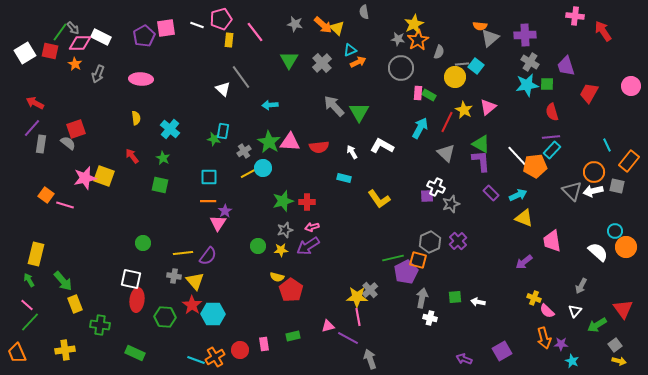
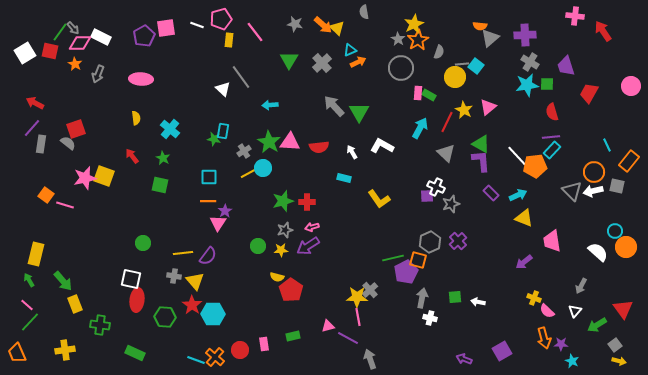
gray star at (398, 39): rotated 24 degrees clockwise
orange cross at (215, 357): rotated 18 degrees counterclockwise
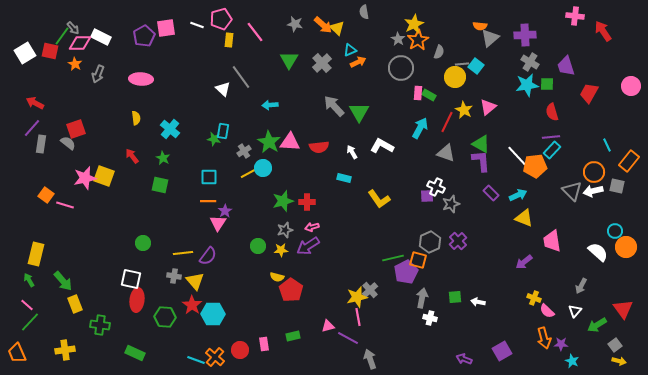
green line at (60, 32): moved 2 px right, 4 px down
gray triangle at (446, 153): rotated 24 degrees counterclockwise
yellow star at (357, 297): rotated 15 degrees counterclockwise
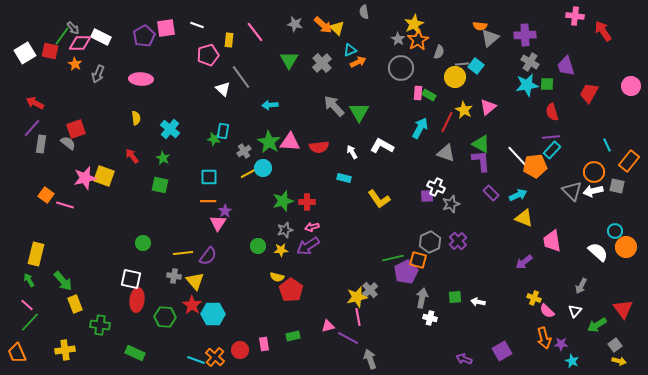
pink pentagon at (221, 19): moved 13 px left, 36 px down
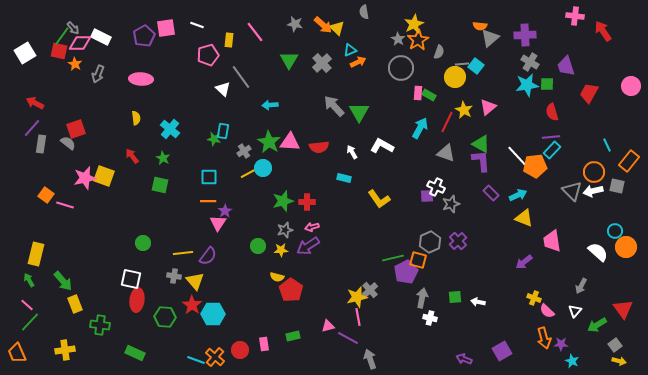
red square at (50, 51): moved 9 px right
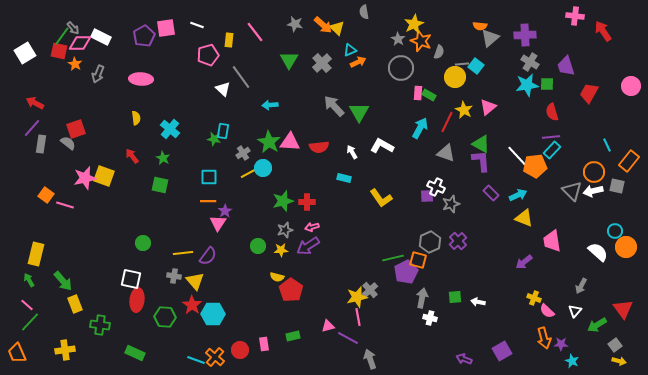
orange star at (418, 40): moved 3 px right, 1 px down; rotated 20 degrees counterclockwise
gray cross at (244, 151): moved 1 px left, 2 px down
yellow L-shape at (379, 199): moved 2 px right, 1 px up
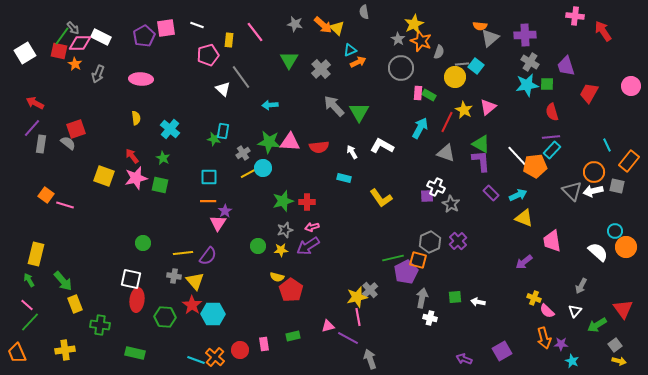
gray cross at (322, 63): moved 1 px left, 6 px down
green star at (269, 142): rotated 25 degrees counterclockwise
pink star at (85, 178): moved 51 px right
gray star at (451, 204): rotated 24 degrees counterclockwise
green rectangle at (135, 353): rotated 12 degrees counterclockwise
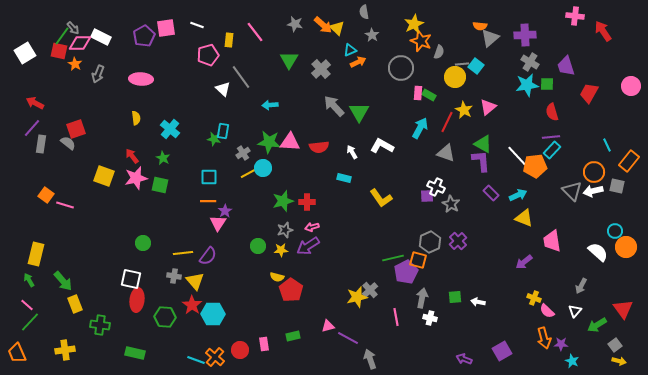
gray star at (398, 39): moved 26 px left, 4 px up
green triangle at (481, 144): moved 2 px right
pink line at (358, 317): moved 38 px right
